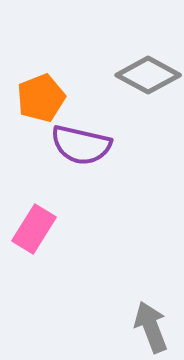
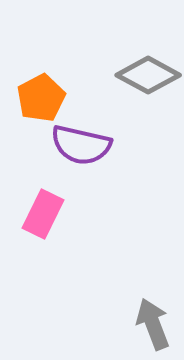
orange pentagon: rotated 6 degrees counterclockwise
pink rectangle: moved 9 px right, 15 px up; rotated 6 degrees counterclockwise
gray arrow: moved 2 px right, 3 px up
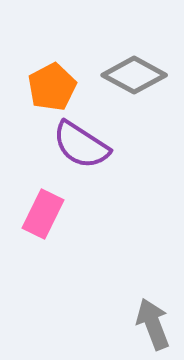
gray diamond: moved 14 px left
orange pentagon: moved 11 px right, 11 px up
purple semicircle: rotated 20 degrees clockwise
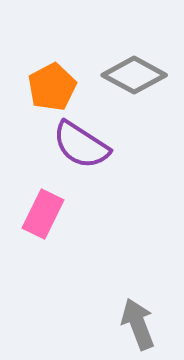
gray arrow: moved 15 px left
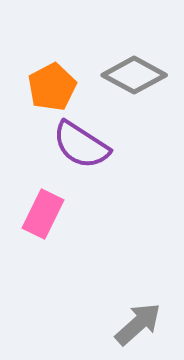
gray arrow: rotated 69 degrees clockwise
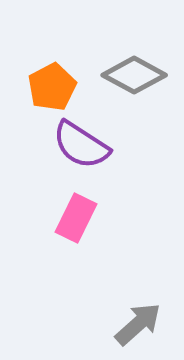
pink rectangle: moved 33 px right, 4 px down
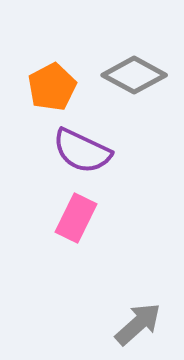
purple semicircle: moved 1 px right, 6 px down; rotated 8 degrees counterclockwise
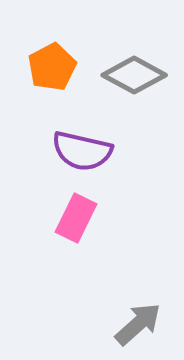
orange pentagon: moved 20 px up
purple semicircle: rotated 12 degrees counterclockwise
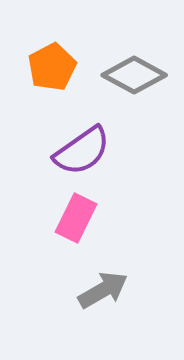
purple semicircle: rotated 48 degrees counterclockwise
gray arrow: moved 35 px left, 34 px up; rotated 12 degrees clockwise
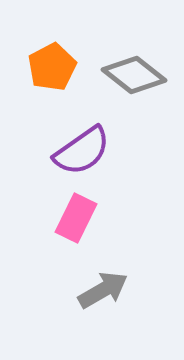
gray diamond: rotated 10 degrees clockwise
